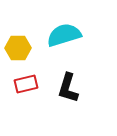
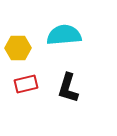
cyan semicircle: rotated 12 degrees clockwise
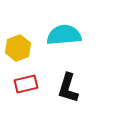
yellow hexagon: rotated 20 degrees counterclockwise
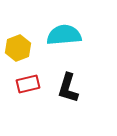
red rectangle: moved 2 px right
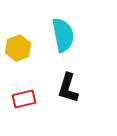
cyan semicircle: moved 1 px left; rotated 84 degrees clockwise
red rectangle: moved 4 px left, 15 px down
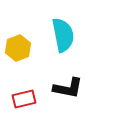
black L-shape: rotated 96 degrees counterclockwise
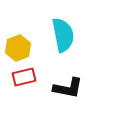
red rectangle: moved 22 px up
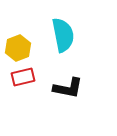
red rectangle: moved 1 px left
